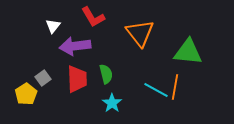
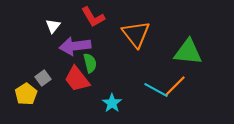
orange triangle: moved 4 px left, 1 px down
green semicircle: moved 16 px left, 11 px up
red trapezoid: rotated 144 degrees clockwise
orange line: moved 1 px up; rotated 35 degrees clockwise
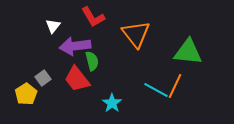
green semicircle: moved 2 px right, 2 px up
orange line: rotated 20 degrees counterclockwise
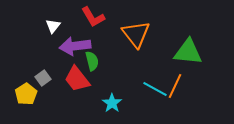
cyan line: moved 1 px left, 1 px up
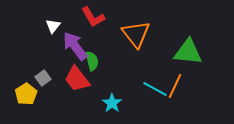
purple arrow: rotated 60 degrees clockwise
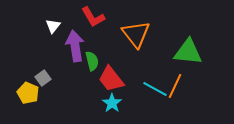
purple arrow: rotated 28 degrees clockwise
red trapezoid: moved 34 px right
yellow pentagon: moved 2 px right, 1 px up; rotated 15 degrees counterclockwise
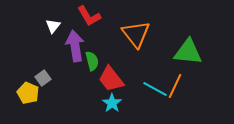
red L-shape: moved 4 px left, 1 px up
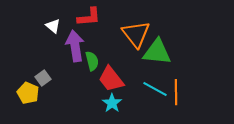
red L-shape: moved 1 px down; rotated 65 degrees counterclockwise
white triangle: rotated 28 degrees counterclockwise
green triangle: moved 31 px left
orange line: moved 1 px right, 6 px down; rotated 25 degrees counterclockwise
